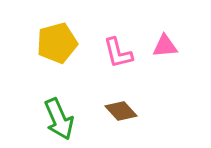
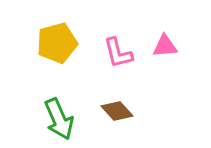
brown diamond: moved 4 px left
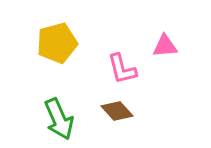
pink L-shape: moved 4 px right, 16 px down
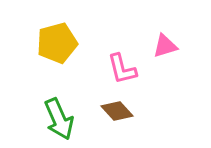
pink triangle: rotated 12 degrees counterclockwise
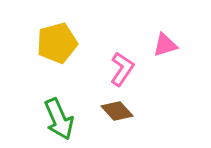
pink triangle: moved 1 px up
pink L-shape: rotated 132 degrees counterclockwise
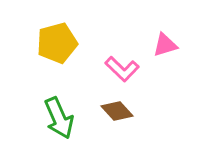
pink L-shape: rotated 100 degrees clockwise
green arrow: moved 1 px up
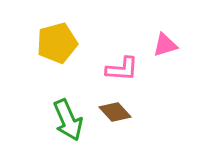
pink L-shape: rotated 40 degrees counterclockwise
brown diamond: moved 2 px left, 1 px down
green arrow: moved 9 px right, 2 px down
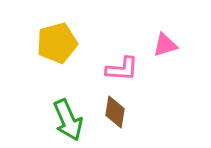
brown diamond: rotated 52 degrees clockwise
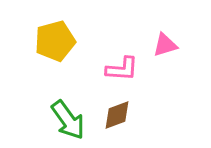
yellow pentagon: moved 2 px left, 2 px up
brown diamond: moved 2 px right, 3 px down; rotated 60 degrees clockwise
green arrow: rotated 12 degrees counterclockwise
